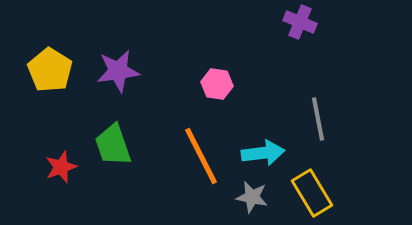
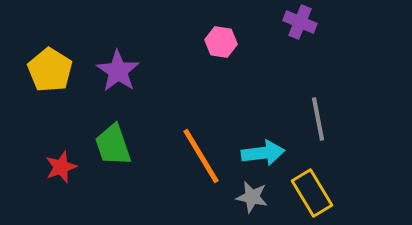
purple star: rotated 30 degrees counterclockwise
pink hexagon: moved 4 px right, 42 px up
orange line: rotated 4 degrees counterclockwise
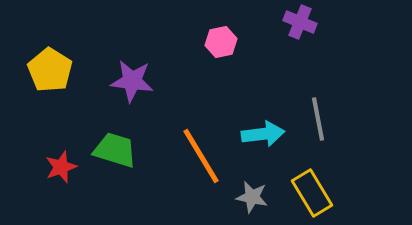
pink hexagon: rotated 20 degrees counterclockwise
purple star: moved 14 px right, 10 px down; rotated 27 degrees counterclockwise
green trapezoid: moved 2 px right, 5 px down; rotated 126 degrees clockwise
cyan arrow: moved 19 px up
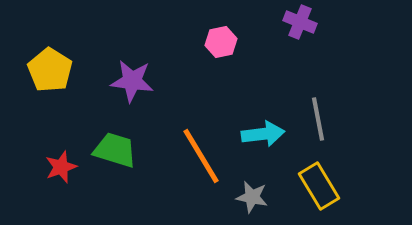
yellow rectangle: moved 7 px right, 7 px up
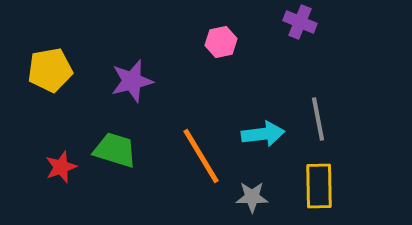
yellow pentagon: rotated 30 degrees clockwise
purple star: rotated 21 degrees counterclockwise
yellow rectangle: rotated 30 degrees clockwise
gray star: rotated 12 degrees counterclockwise
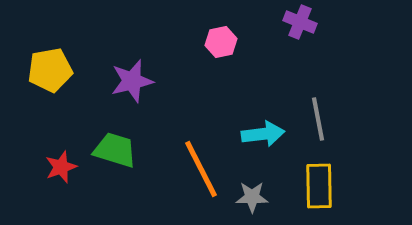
orange line: moved 13 px down; rotated 4 degrees clockwise
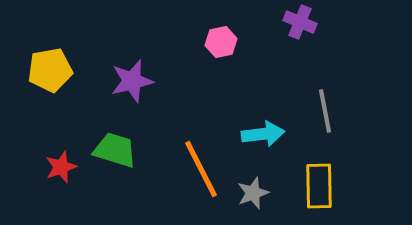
gray line: moved 7 px right, 8 px up
gray star: moved 1 px right, 4 px up; rotated 20 degrees counterclockwise
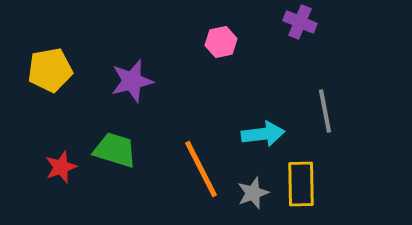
yellow rectangle: moved 18 px left, 2 px up
